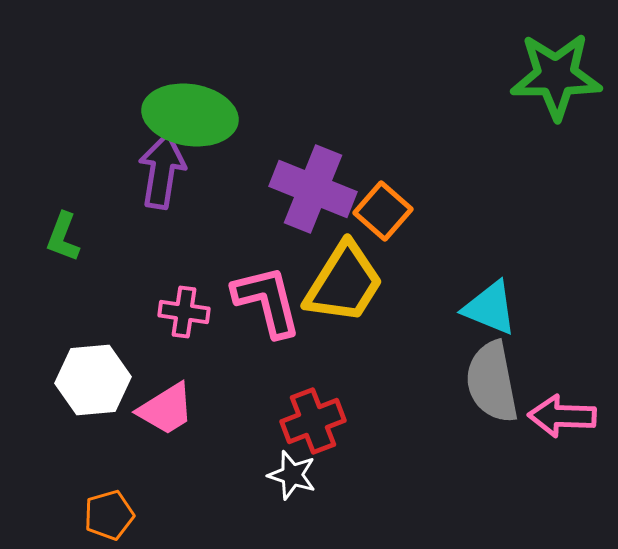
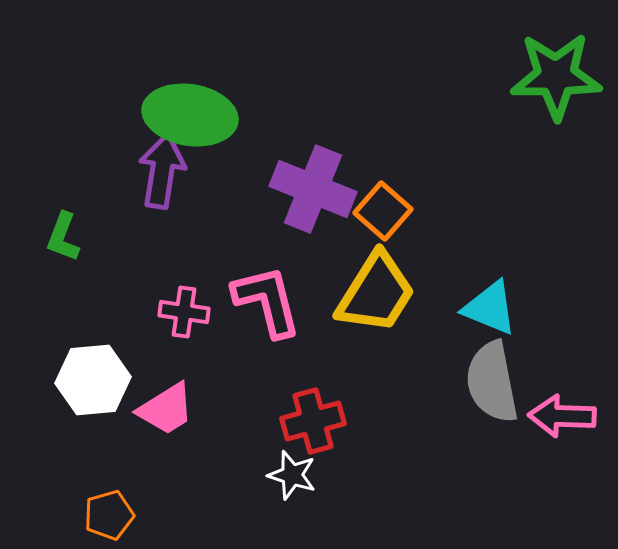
yellow trapezoid: moved 32 px right, 10 px down
red cross: rotated 6 degrees clockwise
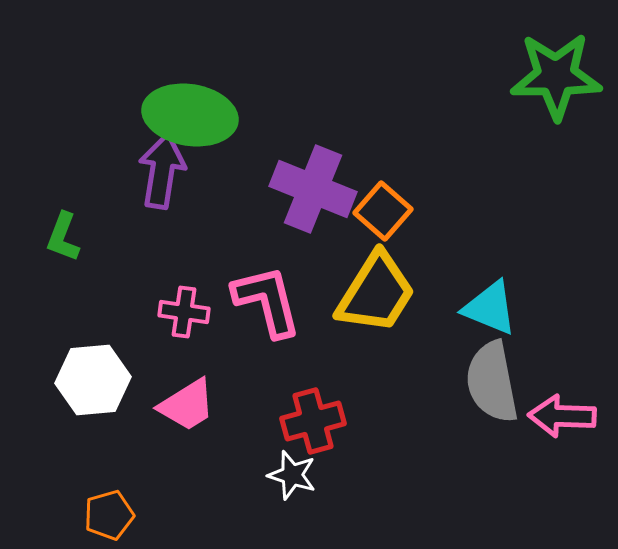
pink trapezoid: moved 21 px right, 4 px up
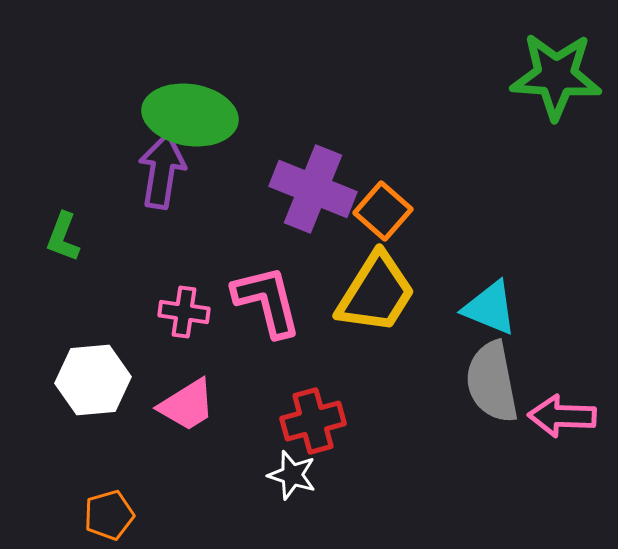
green star: rotated 4 degrees clockwise
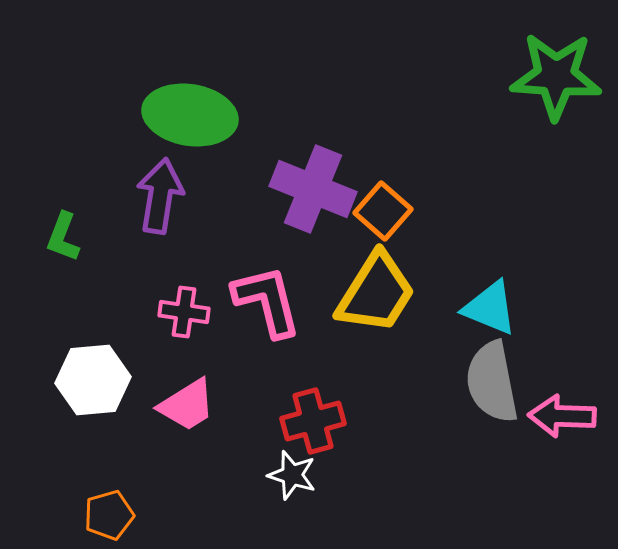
purple arrow: moved 2 px left, 25 px down
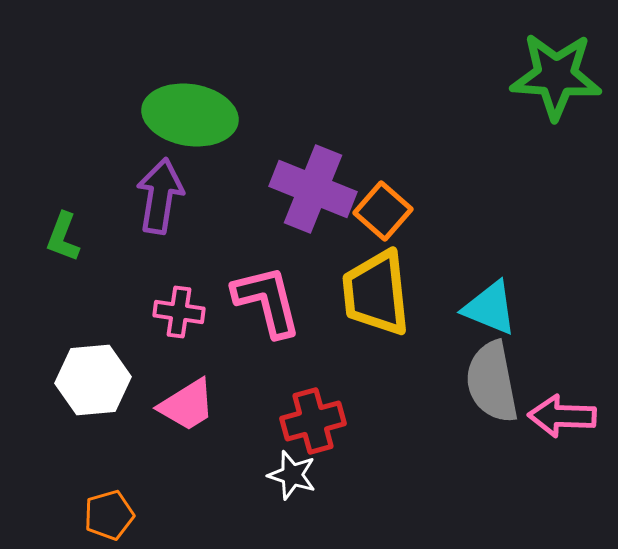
yellow trapezoid: rotated 142 degrees clockwise
pink cross: moved 5 px left
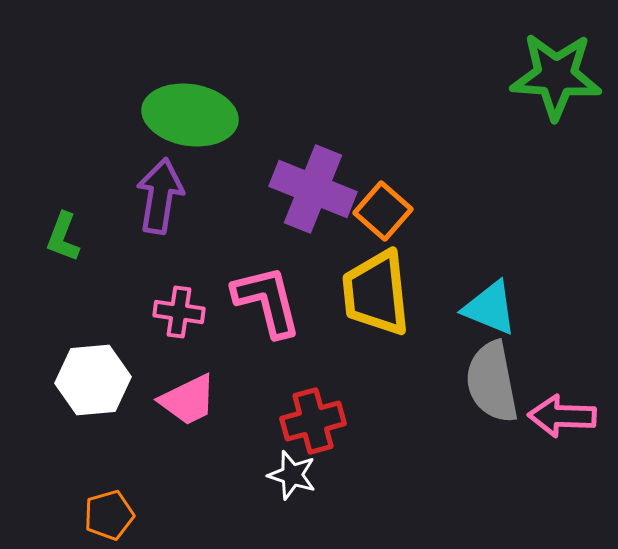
pink trapezoid: moved 1 px right, 5 px up; rotated 6 degrees clockwise
